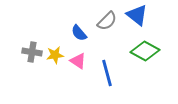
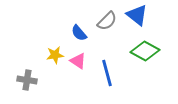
gray cross: moved 5 px left, 28 px down
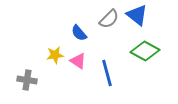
gray semicircle: moved 2 px right, 2 px up
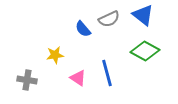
blue triangle: moved 6 px right
gray semicircle: rotated 20 degrees clockwise
blue semicircle: moved 4 px right, 4 px up
pink triangle: moved 17 px down
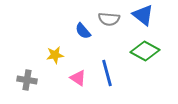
gray semicircle: rotated 30 degrees clockwise
blue semicircle: moved 2 px down
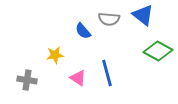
green diamond: moved 13 px right
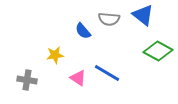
blue line: rotated 44 degrees counterclockwise
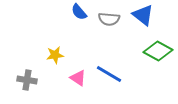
blue semicircle: moved 4 px left, 19 px up
blue line: moved 2 px right, 1 px down
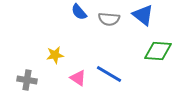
green diamond: rotated 24 degrees counterclockwise
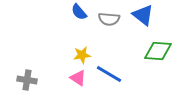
yellow star: moved 27 px right
